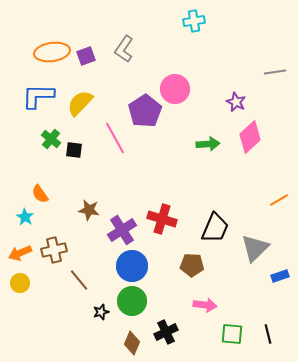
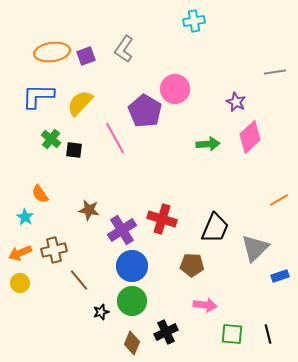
purple pentagon: rotated 8 degrees counterclockwise
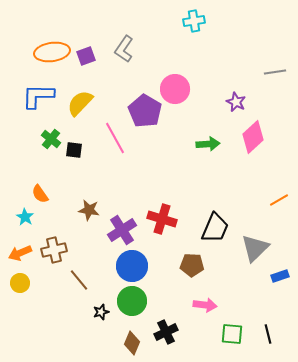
pink diamond: moved 3 px right
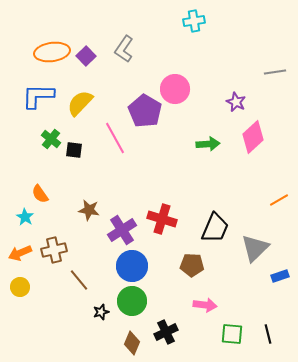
purple square: rotated 24 degrees counterclockwise
yellow circle: moved 4 px down
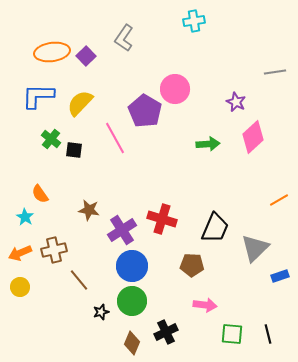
gray L-shape: moved 11 px up
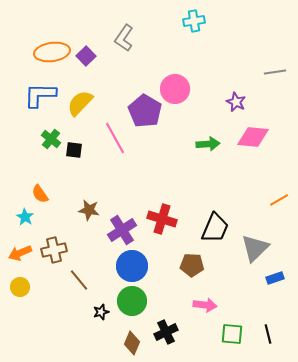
blue L-shape: moved 2 px right, 1 px up
pink diamond: rotated 48 degrees clockwise
blue rectangle: moved 5 px left, 2 px down
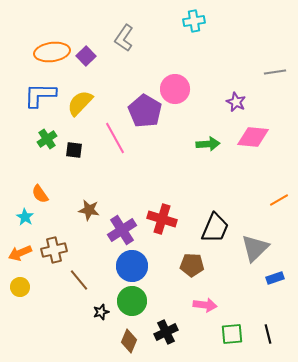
green cross: moved 4 px left; rotated 18 degrees clockwise
green square: rotated 10 degrees counterclockwise
brown diamond: moved 3 px left, 2 px up
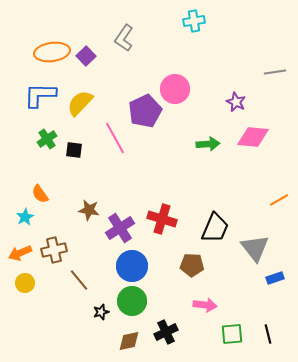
purple pentagon: rotated 16 degrees clockwise
cyan star: rotated 12 degrees clockwise
purple cross: moved 2 px left, 2 px up
gray triangle: rotated 24 degrees counterclockwise
yellow circle: moved 5 px right, 4 px up
brown diamond: rotated 55 degrees clockwise
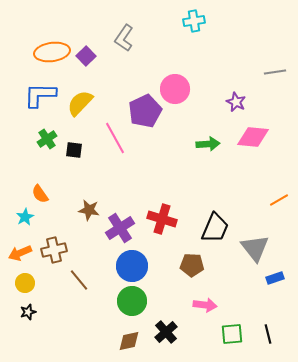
black star: moved 73 px left
black cross: rotated 15 degrees counterclockwise
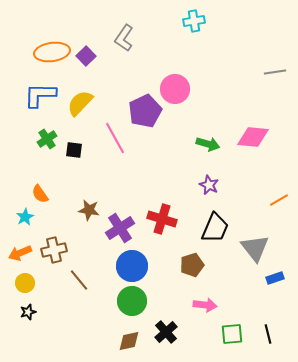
purple star: moved 27 px left, 83 px down
green arrow: rotated 20 degrees clockwise
brown pentagon: rotated 20 degrees counterclockwise
